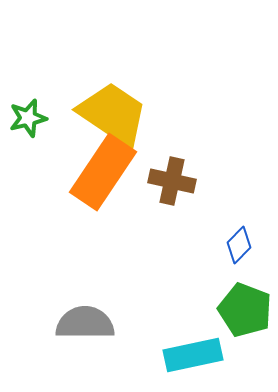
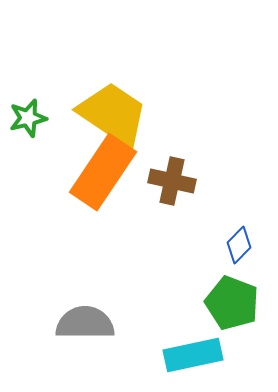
green pentagon: moved 13 px left, 7 px up
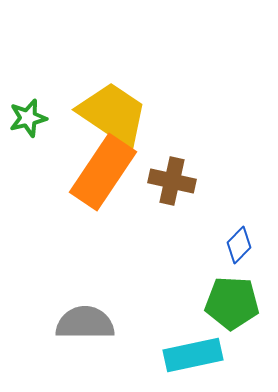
green pentagon: rotated 18 degrees counterclockwise
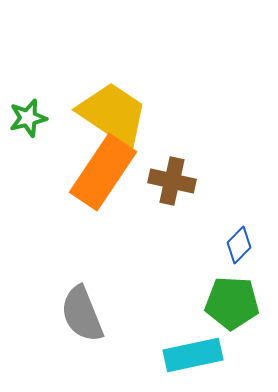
gray semicircle: moved 3 px left, 9 px up; rotated 112 degrees counterclockwise
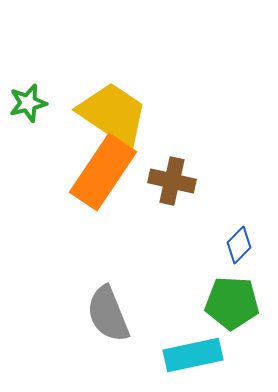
green star: moved 15 px up
gray semicircle: moved 26 px right
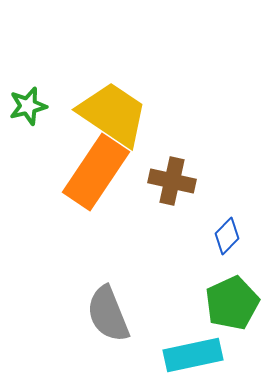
green star: moved 3 px down
orange rectangle: moved 7 px left
blue diamond: moved 12 px left, 9 px up
green pentagon: rotated 28 degrees counterclockwise
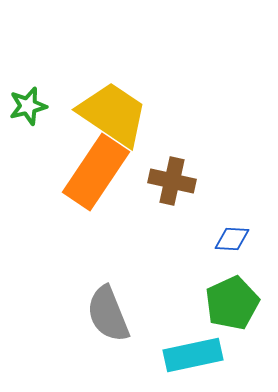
blue diamond: moved 5 px right, 3 px down; rotated 48 degrees clockwise
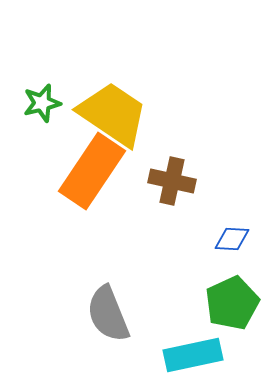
green star: moved 14 px right, 3 px up
orange rectangle: moved 4 px left, 1 px up
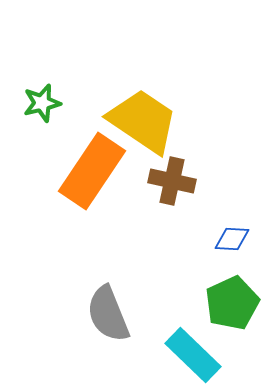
yellow trapezoid: moved 30 px right, 7 px down
cyan rectangle: rotated 56 degrees clockwise
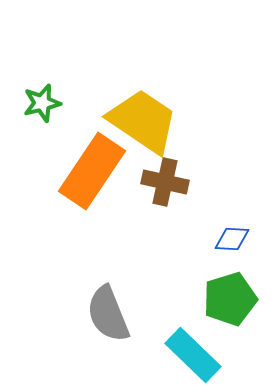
brown cross: moved 7 px left, 1 px down
green pentagon: moved 2 px left, 4 px up; rotated 8 degrees clockwise
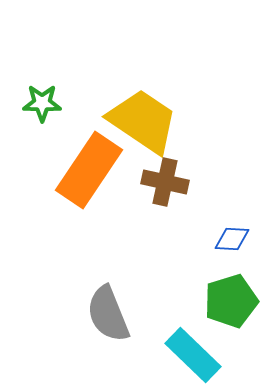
green star: rotated 15 degrees clockwise
orange rectangle: moved 3 px left, 1 px up
green pentagon: moved 1 px right, 2 px down
